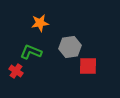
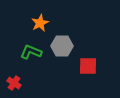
orange star: rotated 18 degrees counterclockwise
gray hexagon: moved 8 px left, 1 px up; rotated 10 degrees clockwise
red cross: moved 2 px left, 12 px down
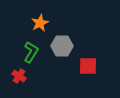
green L-shape: rotated 100 degrees clockwise
red cross: moved 5 px right, 7 px up
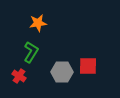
orange star: moved 2 px left; rotated 18 degrees clockwise
gray hexagon: moved 26 px down
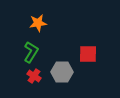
red square: moved 12 px up
red cross: moved 15 px right
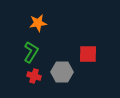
red cross: rotated 16 degrees counterclockwise
